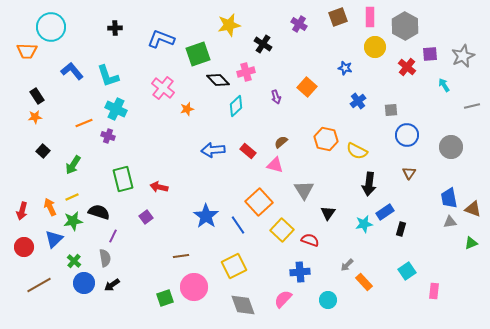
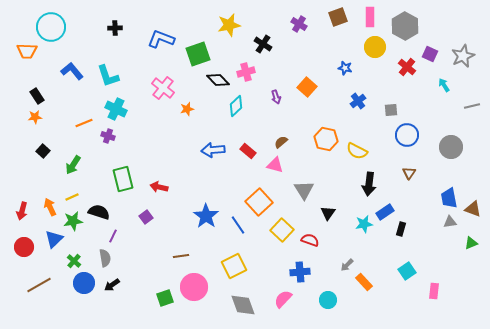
purple square at (430, 54): rotated 28 degrees clockwise
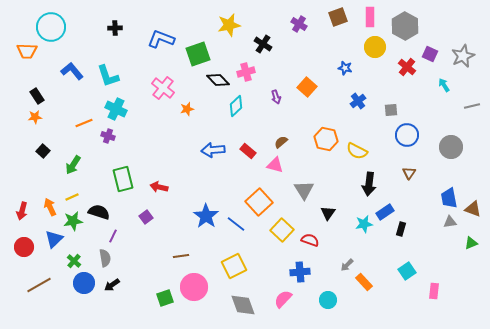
blue line at (238, 225): moved 2 px left, 1 px up; rotated 18 degrees counterclockwise
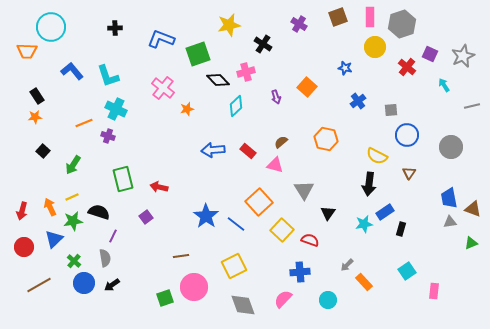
gray hexagon at (405, 26): moved 3 px left, 2 px up; rotated 12 degrees clockwise
yellow semicircle at (357, 151): moved 20 px right, 5 px down
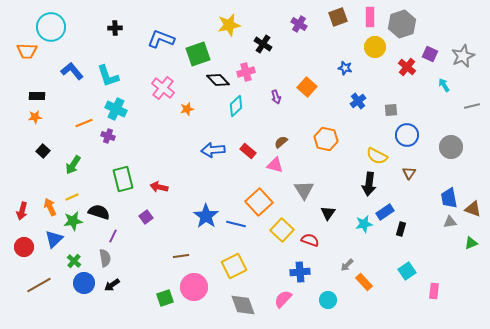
black rectangle at (37, 96): rotated 56 degrees counterclockwise
blue line at (236, 224): rotated 24 degrees counterclockwise
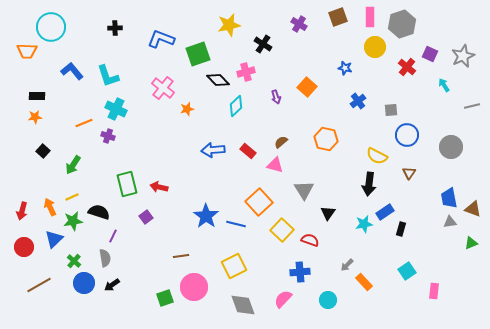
green rectangle at (123, 179): moved 4 px right, 5 px down
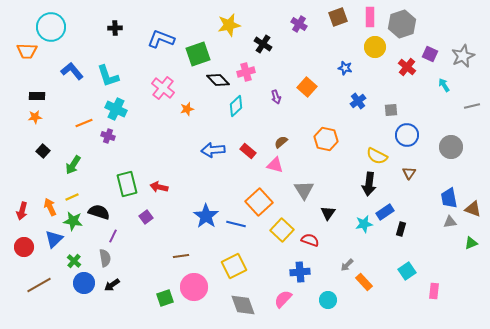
green star at (73, 221): rotated 18 degrees clockwise
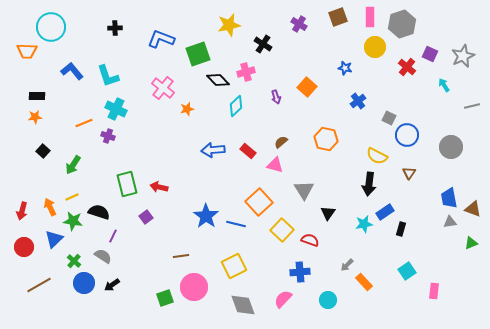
gray square at (391, 110): moved 2 px left, 8 px down; rotated 32 degrees clockwise
gray semicircle at (105, 258): moved 2 px left, 2 px up; rotated 48 degrees counterclockwise
